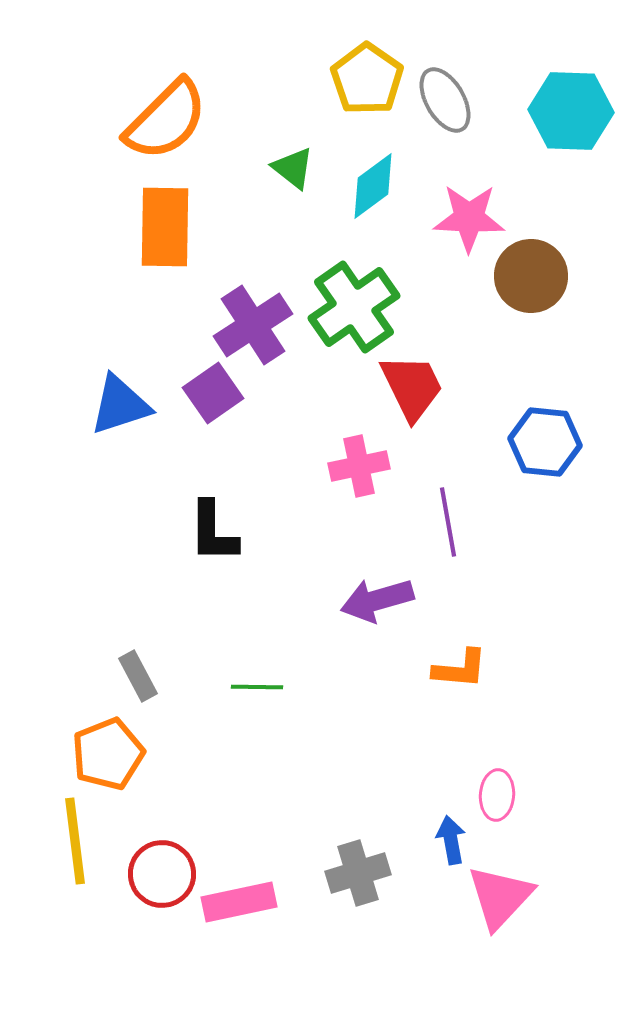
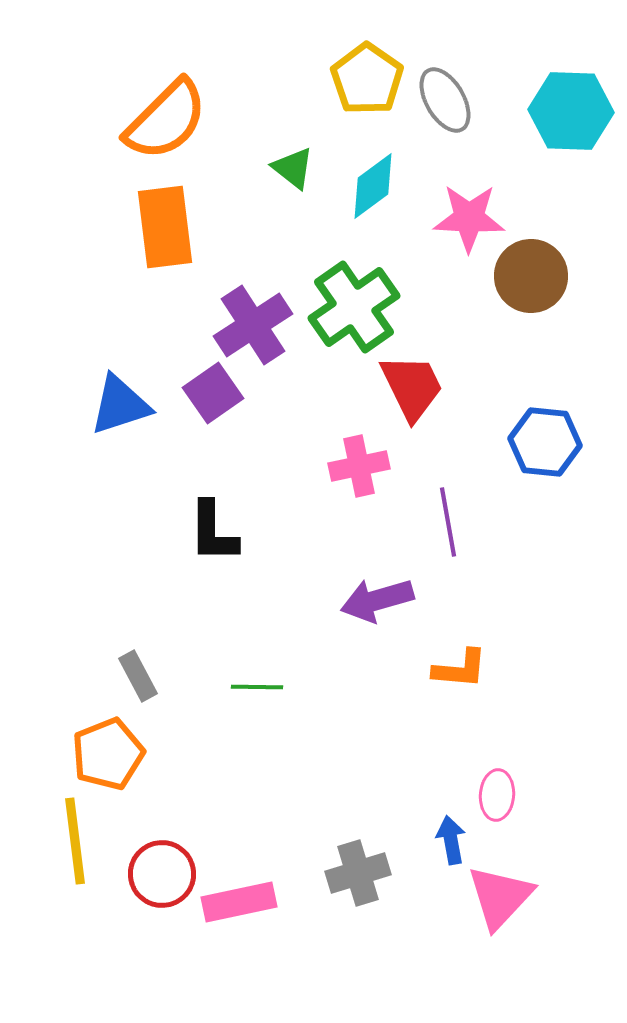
orange rectangle: rotated 8 degrees counterclockwise
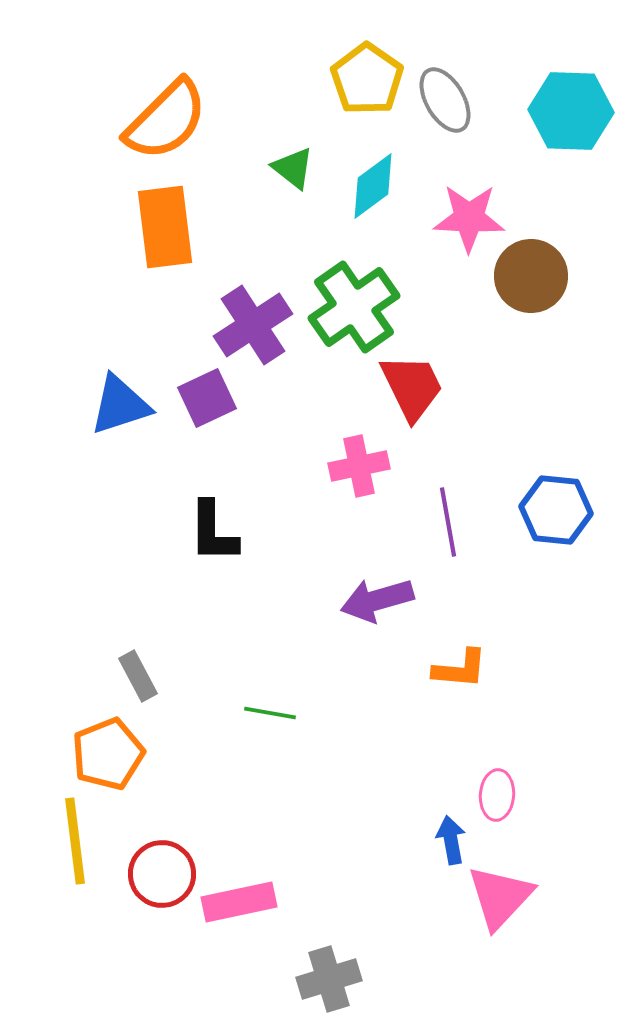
purple square: moved 6 px left, 5 px down; rotated 10 degrees clockwise
blue hexagon: moved 11 px right, 68 px down
green line: moved 13 px right, 26 px down; rotated 9 degrees clockwise
gray cross: moved 29 px left, 106 px down
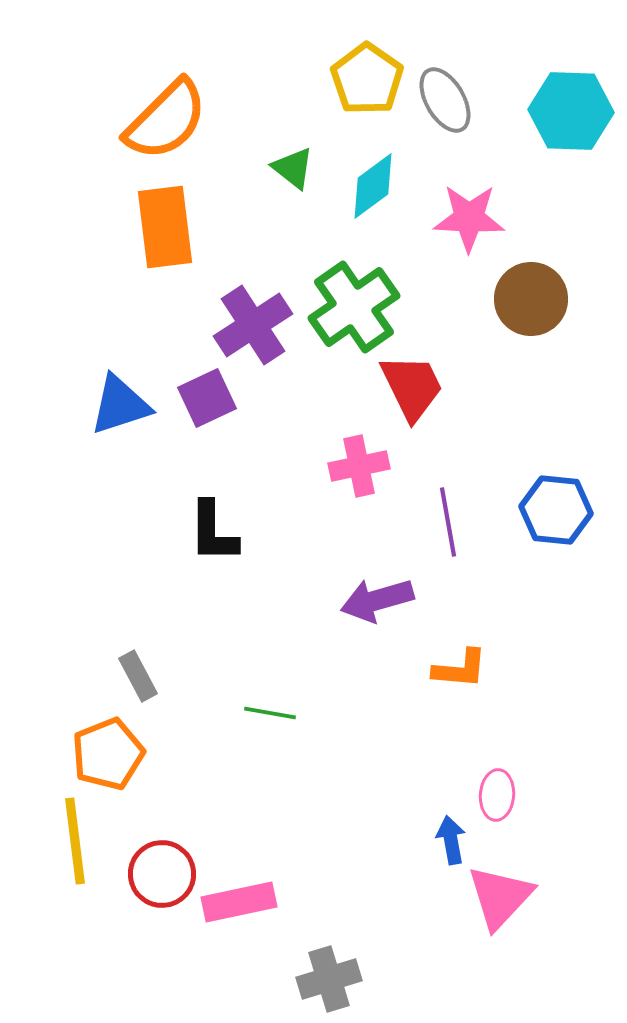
brown circle: moved 23 px down
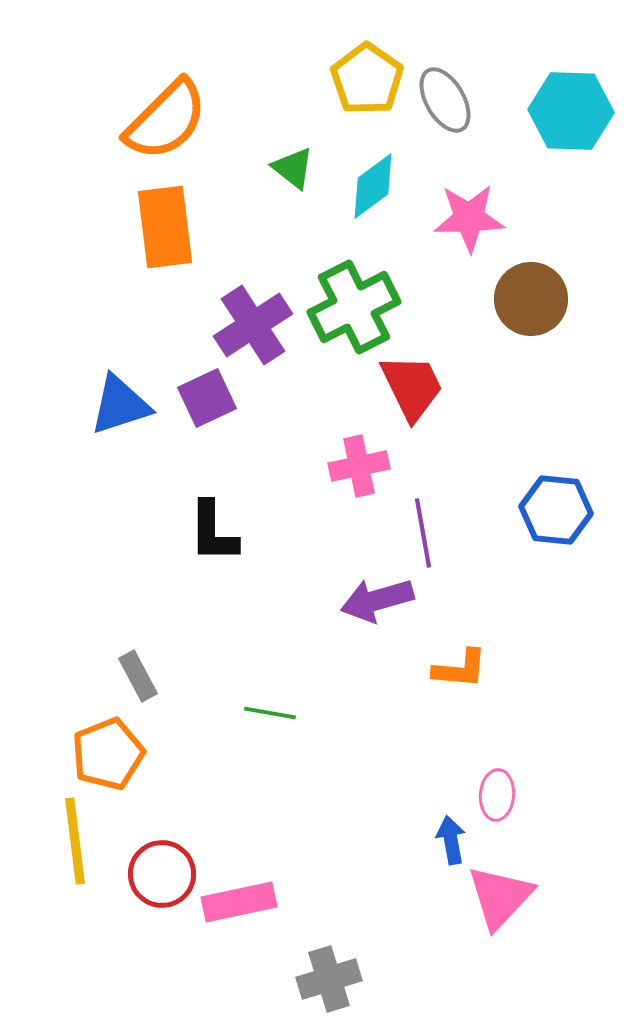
pink star: rotated 4 degrees counterclockwise
green cross: rotated 8 degrees clockwise
purple line: moved 25 px left, 11 px down
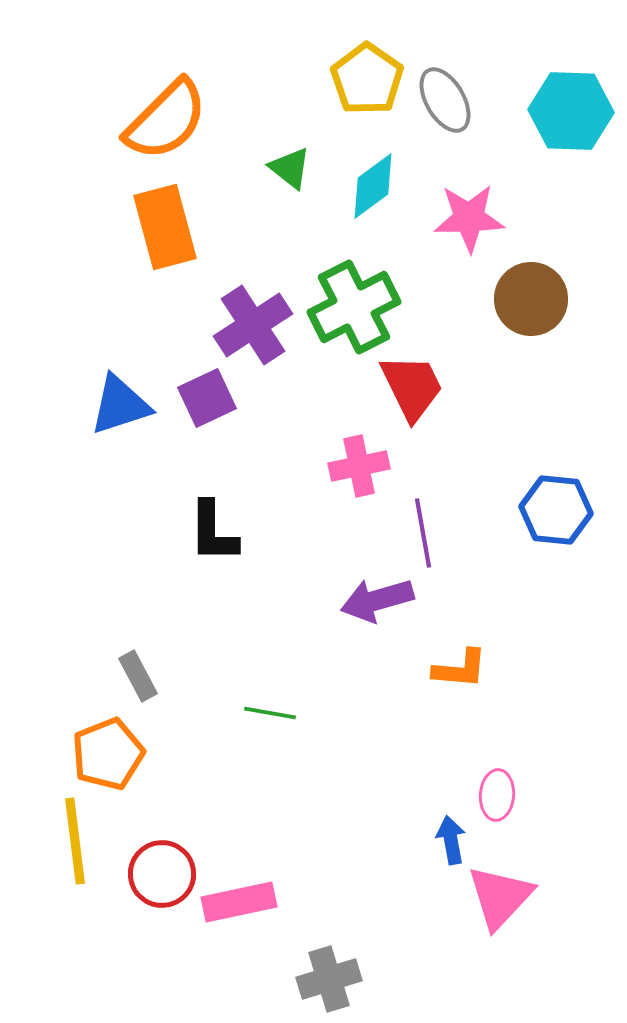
green triangle: moved 3 px left
orange rectangle: rotated 8 degrees counterclockwise
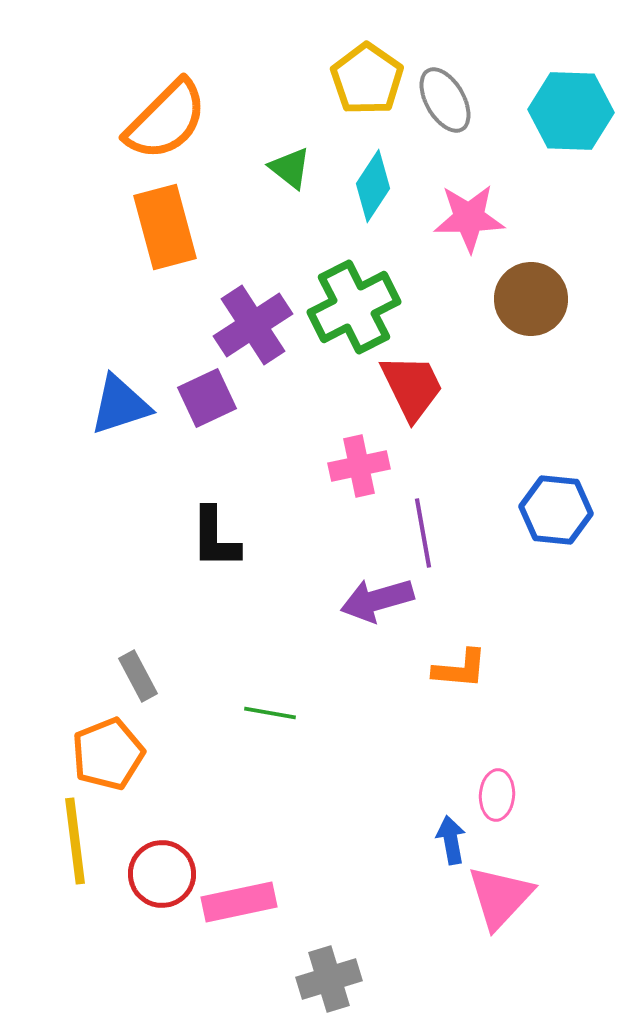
cyan diamond: rotated 20 degrees counterclockwise
black L-shape: moved 2 px right, 6 px down
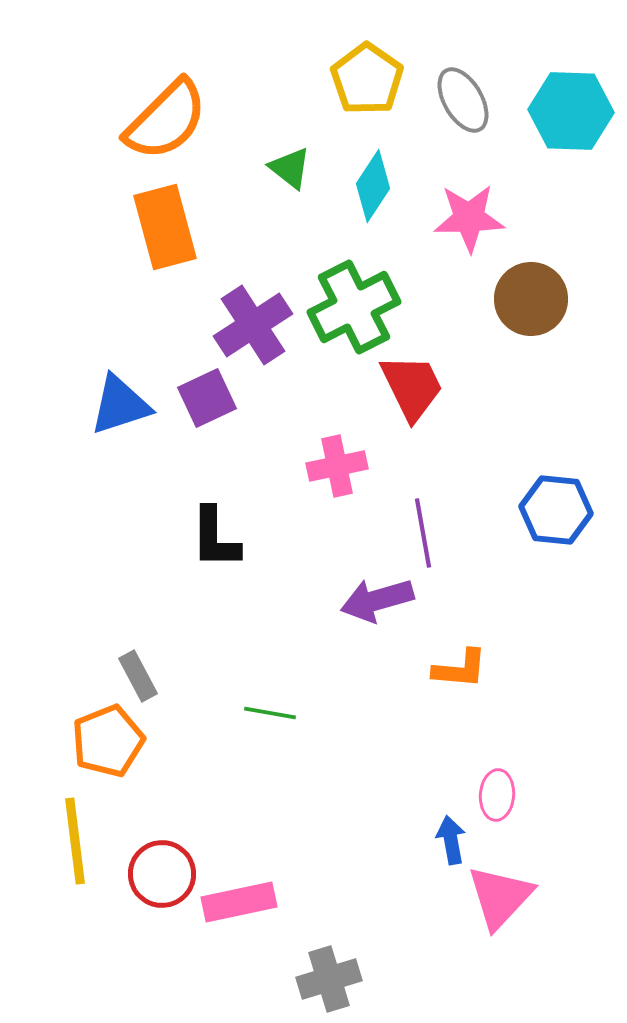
gray ellipse: moved 18 px right
pink cross: moved 22 px left
orange pentagon: moved 13 px up
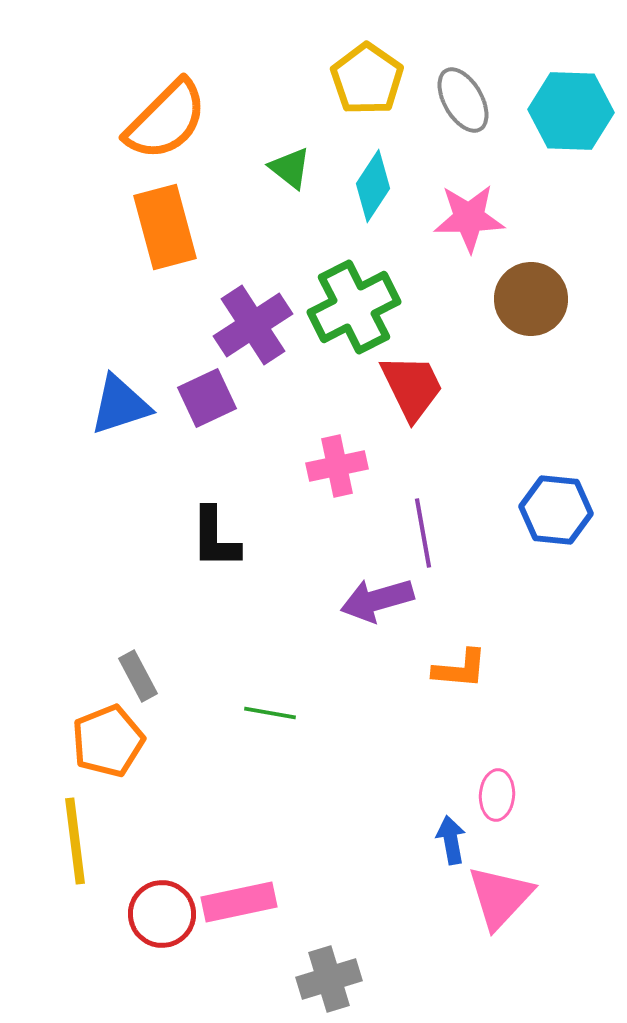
red circle: moved 40 px down
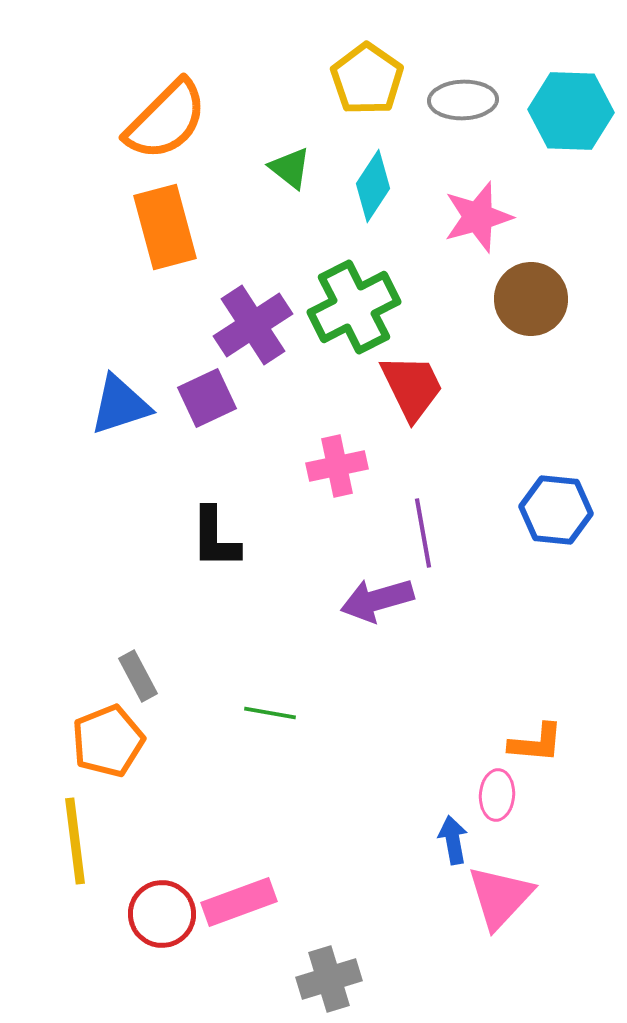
gray ellipse: rotated 62 degrees counterclockwise
pink star: moved 9 px right, 1 px up; rotated 14 degrees counterclockwise
orange L-shape: moved 76 px right, 74 px down
blue arrow: moved 2 px right
pink rectangle: rotated 8 degrees counterclockwise
